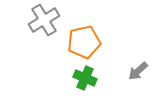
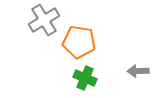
orange pentagon: moved 5 px left; rotated 20 degrees clockwise
gray arrow: rotated 40 degrees clockwise
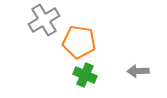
green cross: moved 3 px up
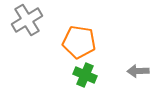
gray cross: moved 17 px left
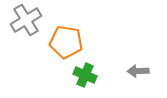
gray cross: moved 1 px left
orange pentagon: moved 13 px left
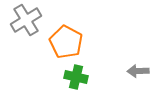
orange pentagon: rotated 20 degrees clockwise
green cross: moved 9 px left, 2 px down; rotated 10 degrees counterclockwise
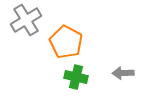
gray arrow: moved 15 px left, 2 px down
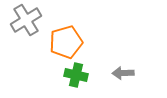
orange pentagon: rotated 28 degrees clockwise
green cross: moved 2 px up
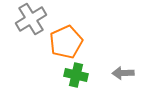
gray cross: moved 5 px right, 1 px up
orange pentagon: rotated 8 degrees counterclockwise
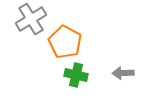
orange pentagon: moved 1 px left; rotated 20 degrees counterclockwise
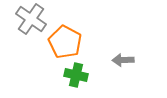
gray cross: rotated 24 degrees counterclockwise
gray arrow: moved 13 px up
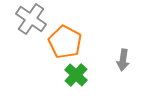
gray arrow: rotated 80 degrees counterclockwise
green cross: rotated 30 degrees clockwise
